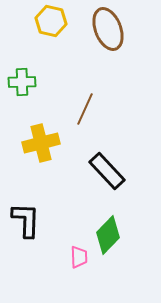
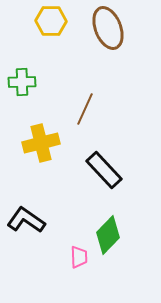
yellow hexagon: rotated 12 degrees counterclockwise
brown ellipse: moved 1 px up
black rectangle: moved 3 px left, 1 px up
black L-shape: rotated 57 degrees counterclockwise
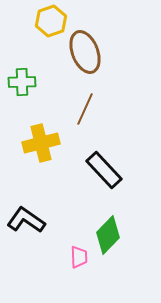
yellow hexagon: rotated 20 degrees counterclockwise
brown ellipse: moved 23 px left, 24 px down
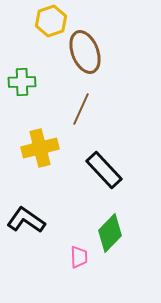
brown line: moved 4 px left
yellow cross: moved 1 px left, 5 px down
green diamond: moved 2 px right, 2 px up
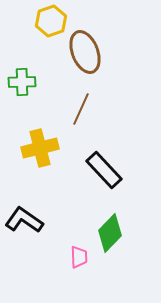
black L-shape: moved 2 px left
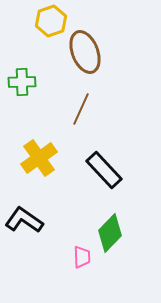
yellow cross: moved 1 px left, 10 px down; rotated 21 degrees counterclockwise
pink trapezoid: moved 3 px right
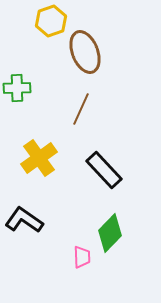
green cross: moved 5 px left, 6 px down
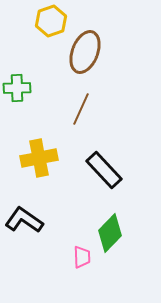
brown ellipse: rotated 42 degrees clockwise
yellow cross: rotated 24 degrees clockwise
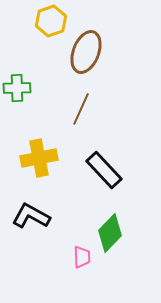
brown ellipse: moved 1 px right
black L-shape: moved 7 px right, 4 px up; rotated 6 degrees counterclockwise
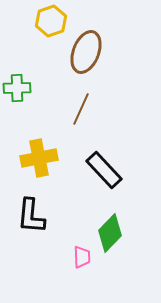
black L-shape: rotated 114 degrees counterclockwise
